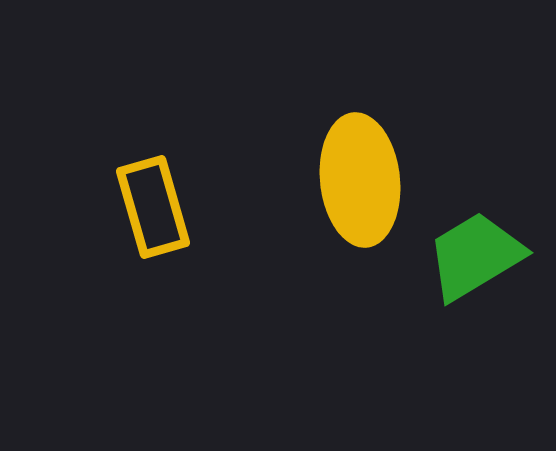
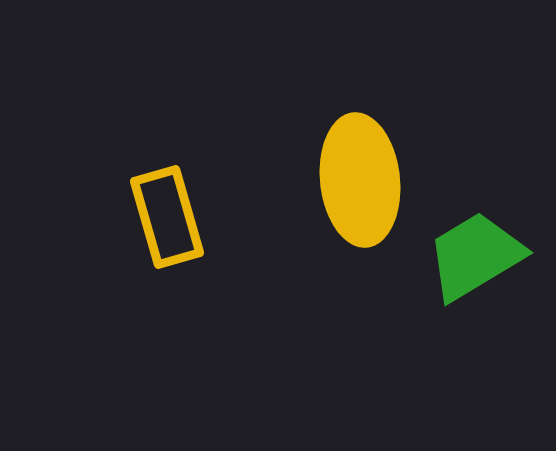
yellow rectangle: moved 14 px right, 10 px down
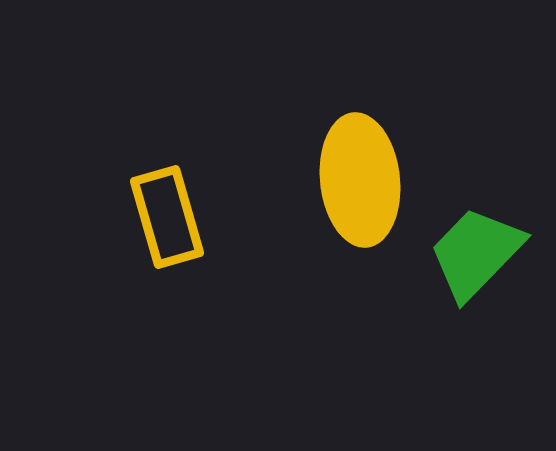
green trapezoid: moved 1 px right, 3 px up; rotated 15 degrees counterclockwise
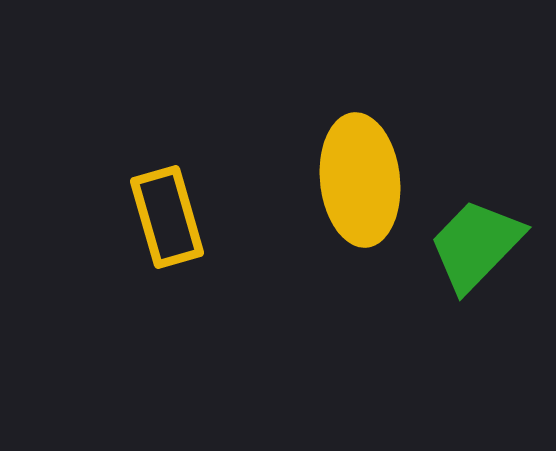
green trapezoid: moved 8 px up
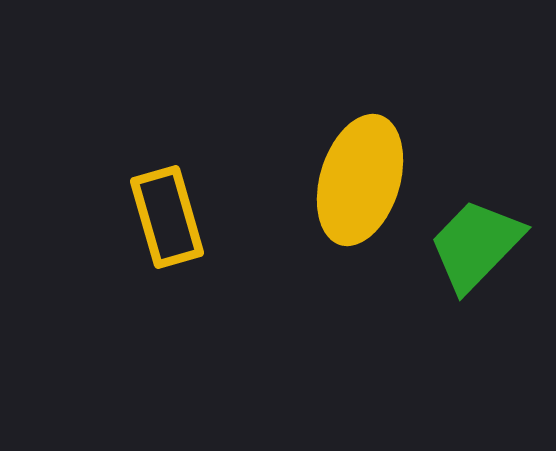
yellow ellipse: rotated 23 degrees clockwise
